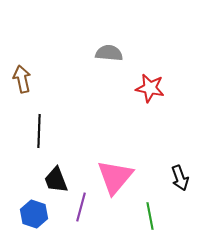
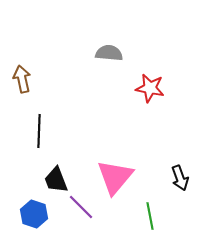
purple line: rotated 60 degrees counterclockwise
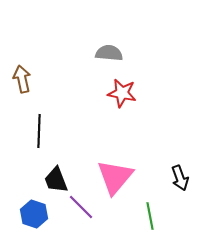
red star: moved 28 px left, 5 px down
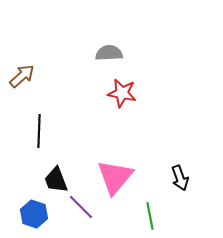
gray semicircle: rotated 8 degrees counterclockwise
brown arrow: moved 3 px up; rotated 60 degrees clockwise
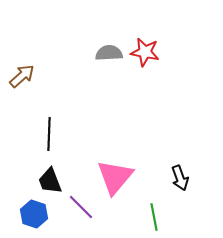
red star: moved 23 px right, 41 px up
black line: moved 10 px right, 3 px down
black trapezoid: moved 6 px left, 1 px down
green line: moved 4 px right, 1 px down
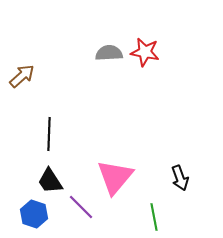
black trapezoid: rotated 12 degrees counterclockwise
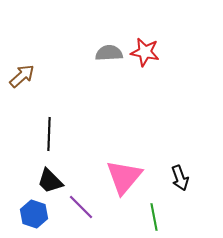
pink triangle: moved 9 px right
black trapezoid: rotated 12 degrees counterclockwise
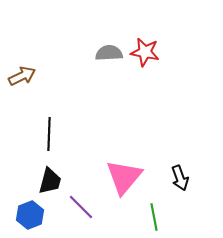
brown arrow: rotated 16 degrees clockwise
black trapezoid: rotated 120 degrees counterclockwise
blue hexagon: moved 4 px left, 1 px down; rotated 20 degrees clockwise
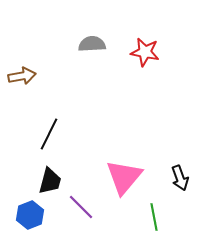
gray semicircle: moved 17 px left, 9 px up
brown arrow: rotated 16 degrees clockwise
black line: rotated 24 degrees clockwise
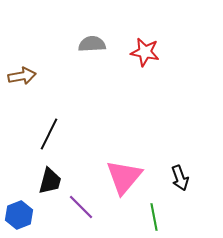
blue hexagon: moved 11 px left
